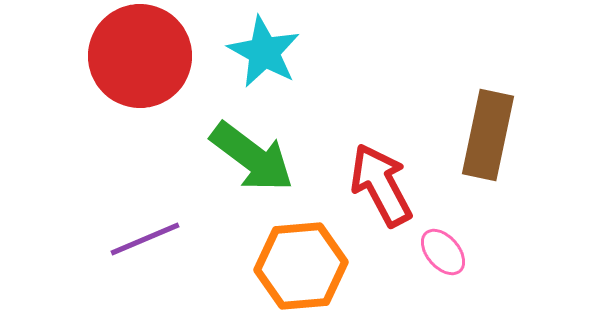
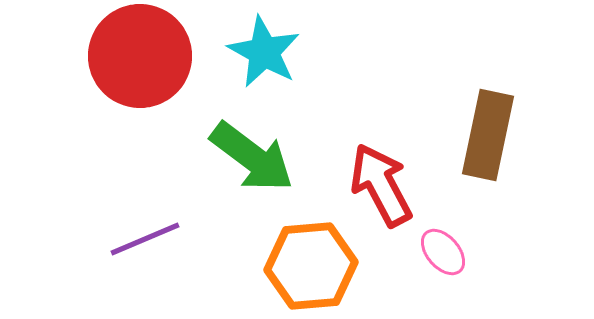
orange hexagon: moved 10 px right
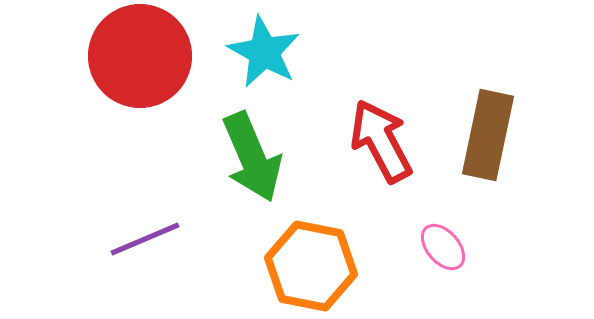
green arrow: rotated 30 degrees clockwise
red arrow: moved 44 px up
pink ellipse: moved 5 px up
orange hexagon: rotated 16 degrees clockwise
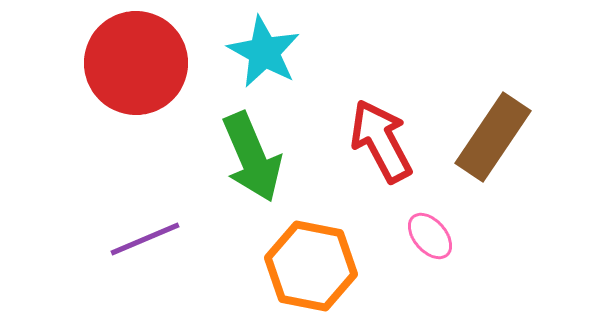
red circle: moved 4 px left, 7 px down
brown rectangle: moved 5 px right, 2 px down; rotated 22 degrees clockwise
pink ellipse: moved 13 px left, 11 px up
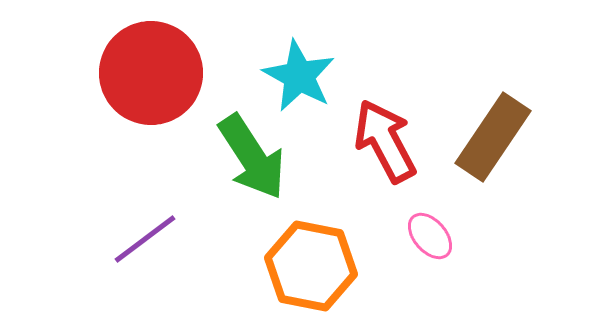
cyan star: moved 35 px right, 24 px down
red circle: moved 15 px right, 10 px down
red arrow: moved 4 px right
green arrow: rotated 10 degrees counterclockwise
purple line: rotated 14 degrees counterclockwise
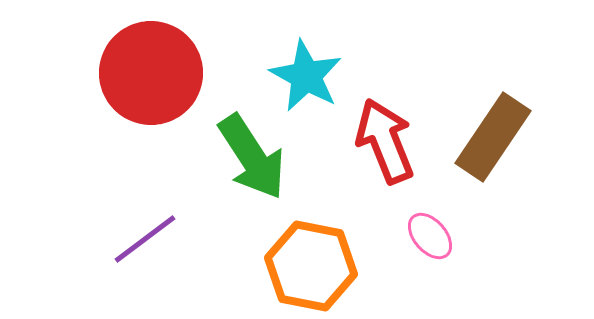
cyan star: moved 7 px right
red arrow: rotated 6 degrees clockwise
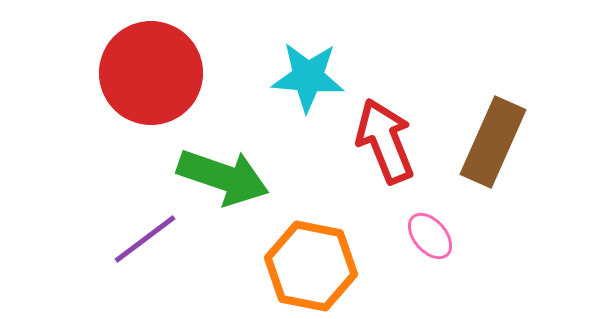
cyan star: moved 2 px right, 1 px down; rotated 24 degrees counterclockwise
brown rectangle: moved 5 px down; rotated 10 degrees counterclockwise
green arrow: moved 29 px left, 20 px down; rotated 38 degrees counterclockwise
